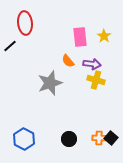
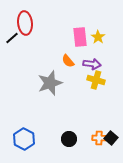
yellow star: moved 6 px left, 1 px down
black line: moved 2 px right, 8 px up
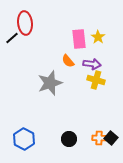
pink rectangle: moved 1 px left, 2 px down
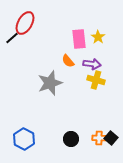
red ellipse: rotated 35 degrees clockwise
black circle: moved 2 px right
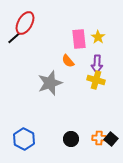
black line: moved 2 px right
purple arrow: moved 5 px right; rotated 84 degrees clockwise
black square: moved 1 px down
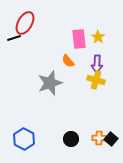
black line: rotated 24 degrees clockwise
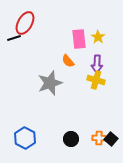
blue hexagon: moved 1 px right, 1 px up
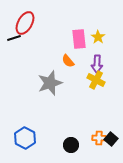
yellow cross: rotated 12 degrees clockwise
black circle: moved 6 px down
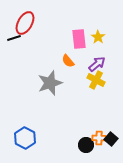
purple arrow: rotated 132 degrees counterclockwise
black circle: moved 15 px right
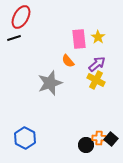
red ellipse: moved 4 px left, 6 px up
